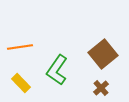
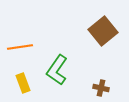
brown square: moved 23 px up
yellow rectangle: moved 2 px right; rotated 24 degrees clockwise
brown cross: rotated 35 degrees counterclockwise
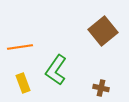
green L-shape: moved 1 px left
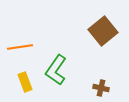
yellow rectangle: moved 2 px right, 1 px up
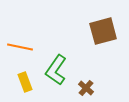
brown square: rotated 24 degrees clockwise
orange line: rotated 20 degrees clockwise
brown cross: moved 15 px left; rotated 28 degrees clockwise
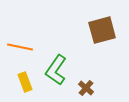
brown square: moved 1 px left, 1 px up
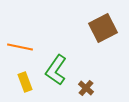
brown square: moved 1 px right, 2 px up; rotated 12 degrees counterclockwise
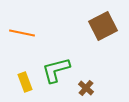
brown square: moved 2 px up
orange line: moved 2 px right, 14 px up
green L-shape: rotated 40 degrees clockwise
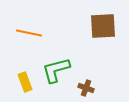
brown square: rotated 24 degrees clockwise
orange line: moved 7 px right
brown cross: rotated 21 degrees counterclockwise
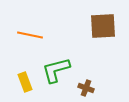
orange line: moved 1 px right, 2 px down
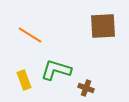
orange line: rotated 20 degrees clockwise
green L-shape: rotated 32 degrees clockwise
yellow rectangle: moved 1 px left, 2 px up
